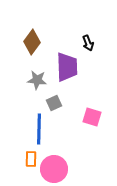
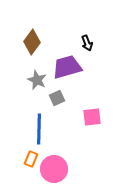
black arrow: moved 1 px left
purple trapezoid: rotated 104 degrees counterclockwise
gray star: rotated 18 degrees clockwise
gray square: moved 3 px right, 5 px up
pink square: rotated 24 degrees counterclockwise
orange rectangle: rotated 21 degrees clockwise
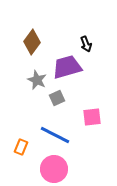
black arrow: moved 1 px left, 1 px down
blue line: moved 16 px right, 6 px down; rotated 64 degrees counterclockwise
orange rectangle: moved 10 px left, 12 px up
